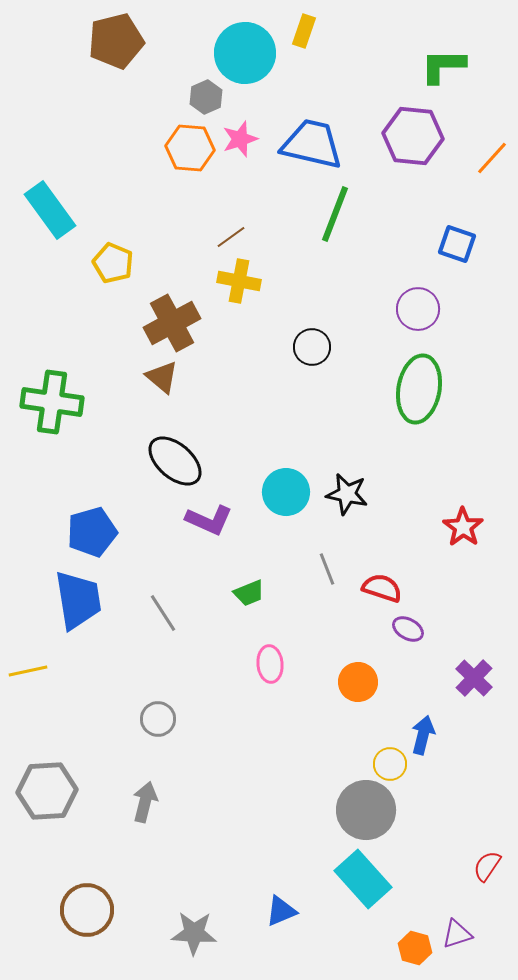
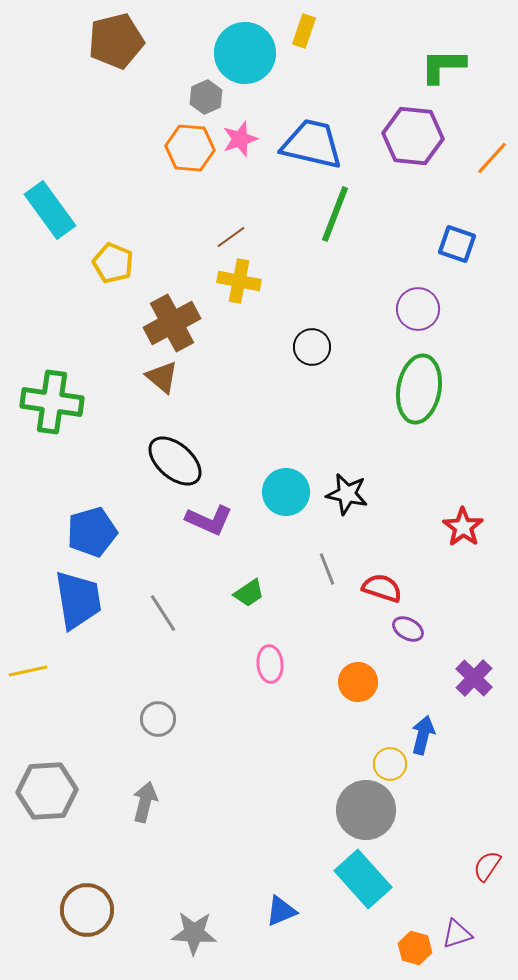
green trapezoid at (249, 593): rotated 12 degrees counterclockwise
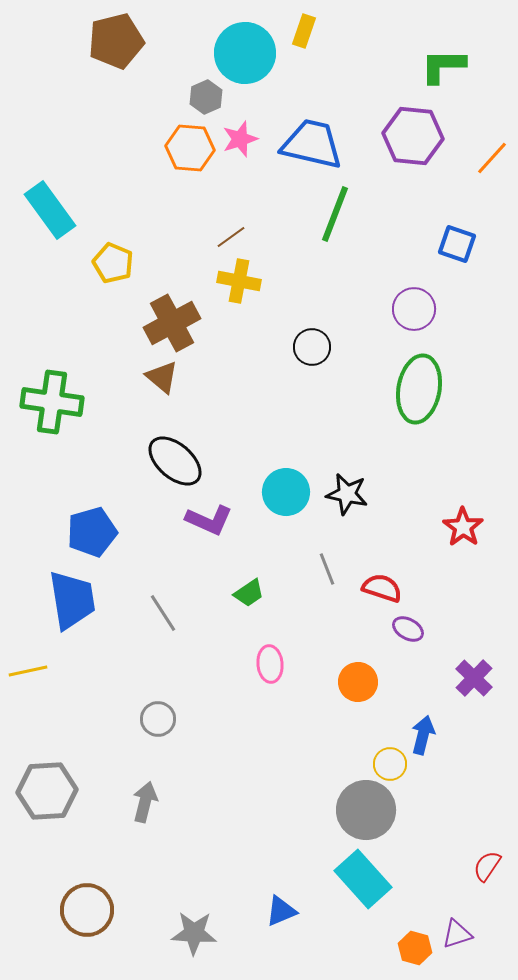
purple circle at (418, 309): moved 4 px left
blue trapezoid at (78, 600): moved 6 px left
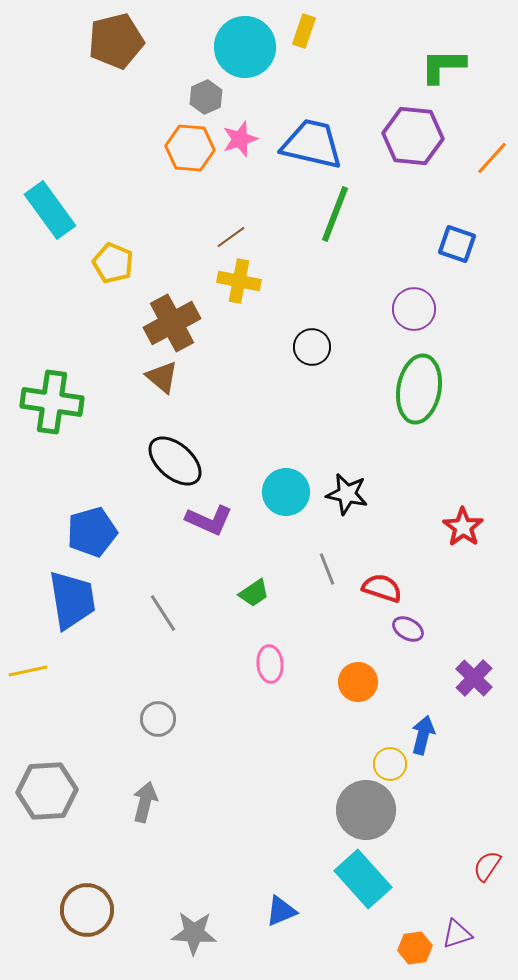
cyan circle at (245, 53): moved 6 px up
green trapezoid at (249, 593): moved 5 px right
orange hexagon at (415, 948): rotated 24 degrees counterclockwise
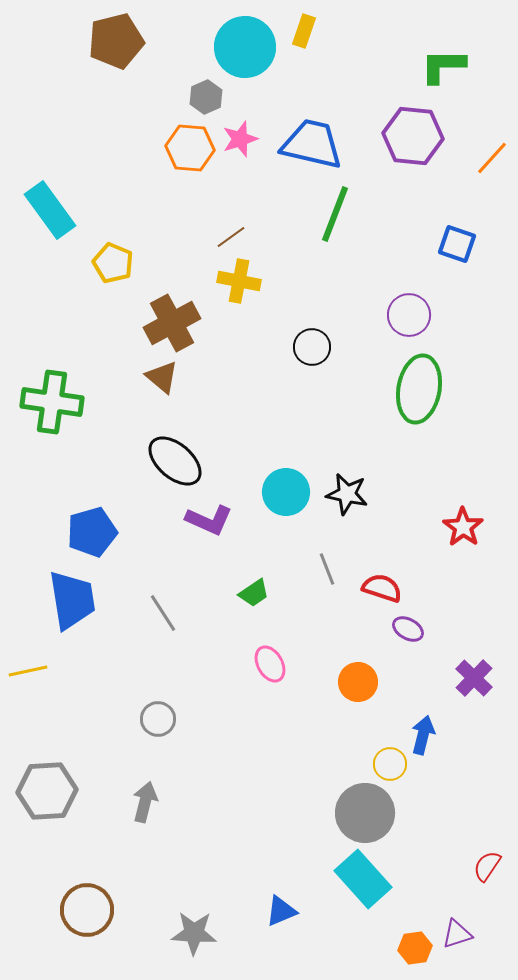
purple circle at (414, 309): moved 5 px left, 6 px down
pink ellipse at (270, 664): rotated 24 degrees counterclockwise
gray circle at (366, 810): moved 1 px left, 3 px down
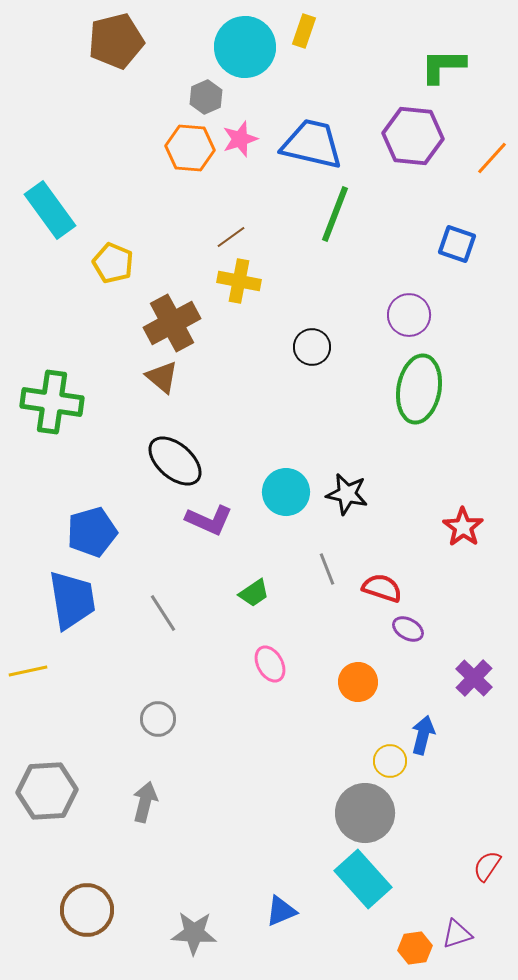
yellow circle at (390, 764): moved 3 px up
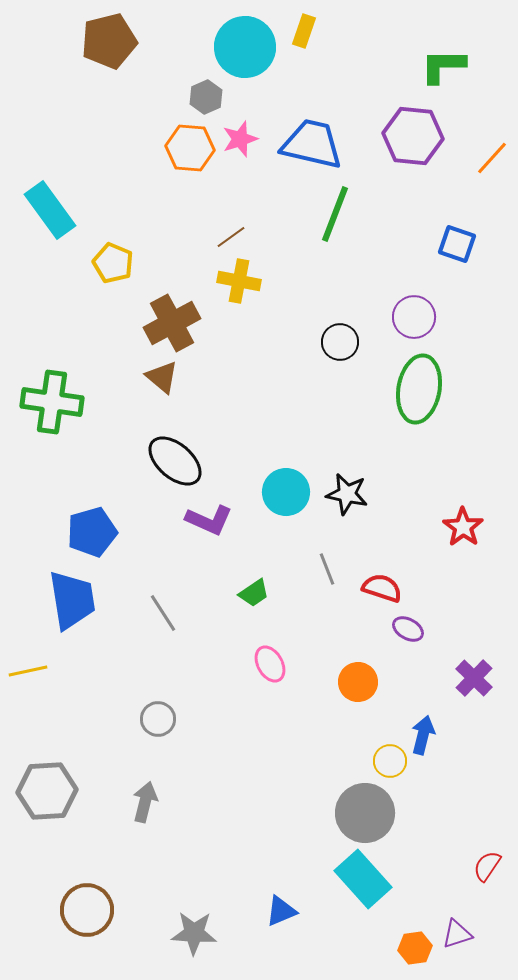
brown pentagon at (116, 41): moved 7 px left
purple circle at (409, 315): moved 5 px right, 2 px down
black circle at (312, 347): moved 28 px right, 5 px up
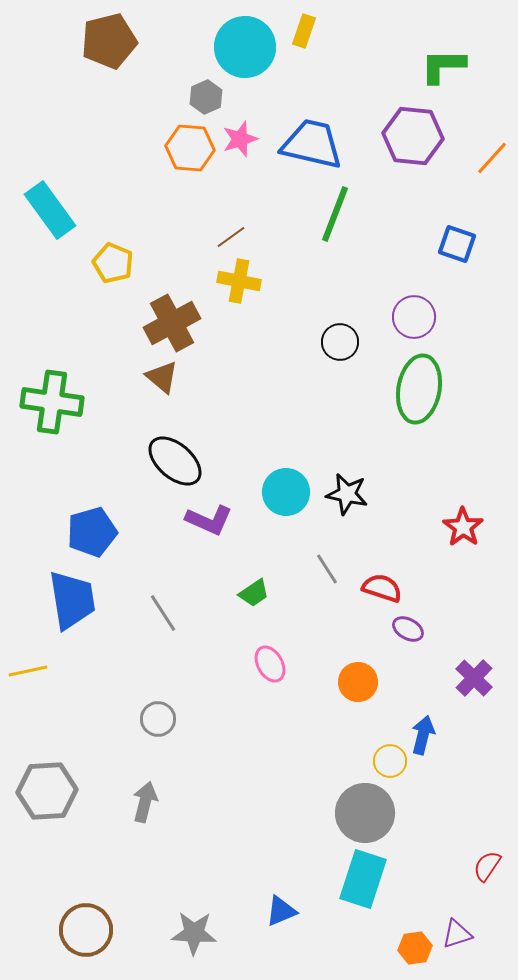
gray line at (327, 569): rotated 12 degrees counterclockwise
cyan rectangle at (363, 879): rotated 60 degrees clockwise
brown circle at (87, 910): moved 1 px left, 20 px down
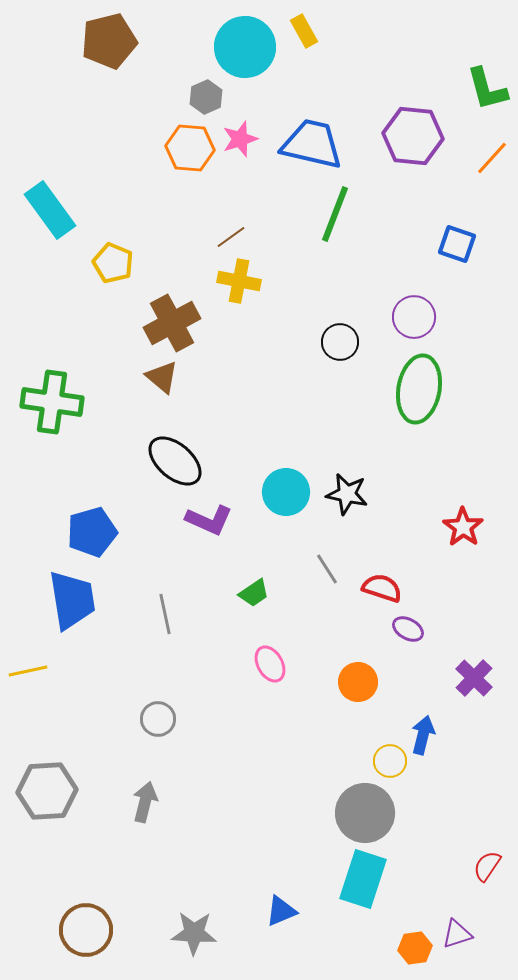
yellow rectangle at (304, 31): rotated 48 degrees counterclockwise
green L-shape at (443, 66): moved 44 px right, 23 px down; rotated 105 degrees counterclockwise
gray line at (163, 613): moved 2 px right, 1 px down; rotated 21 degrees clockwise
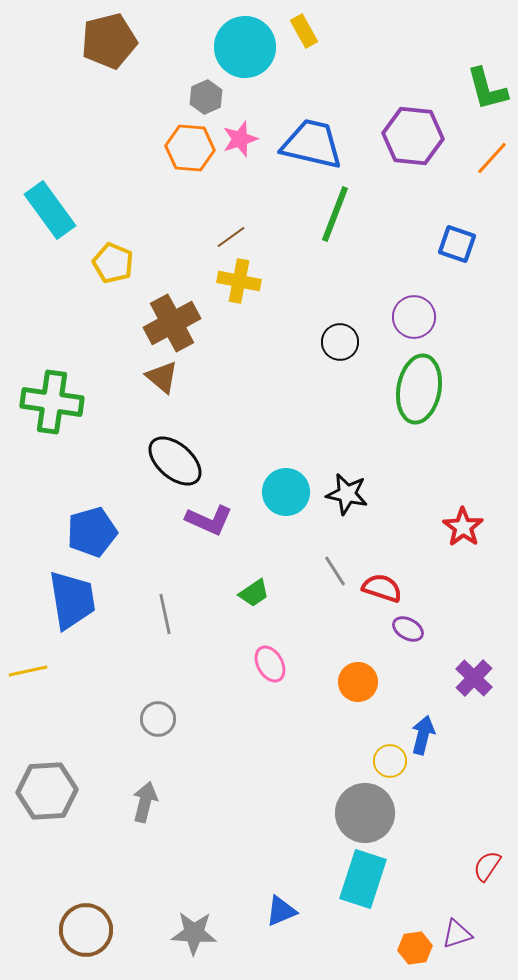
gray line at (327, 569): moved 8 px right, 2 px down
